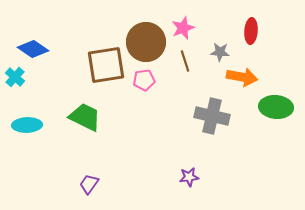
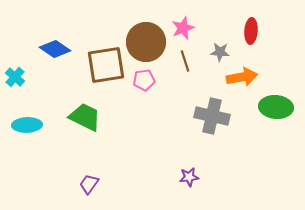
blue diamond: moved 22 px right
orange arrow: rotated 20 degrees counterclockwise
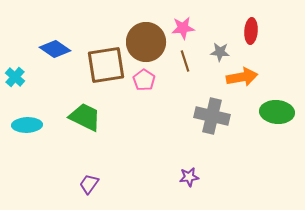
pink star: rotated 15 degrees clockwise
pink pentagon: rotated 30 degrees counterclockwise
green ellipse: moved 1 px right, 5 px down
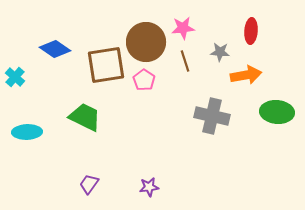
orange arrow: moved 4 px right, 2 px up
cyan ellipse: moved 7 px down
purple star: moved 40 px left, 10 px down
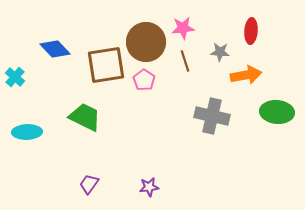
blue diamond: rotated 12 degrees clockwise
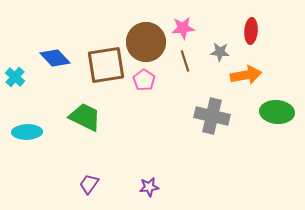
blue diamond: moved 9 px down
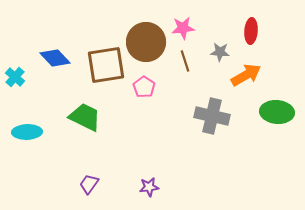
orange arrow: rotated 20 degrees counterclockwise
pink pentagon: moved 7 px down
